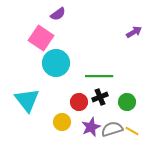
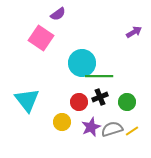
cyan circle: moved 26 px right
yellow line: rotated 64 degrees counterclockwise
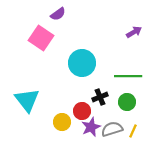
green line: moved 29 px right
red circle: moved 3 px right, 9 px down
yellow line: moved 1 px right; rotated 32 degrees counterclockwise
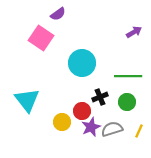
yellow line: moved 6 px right
